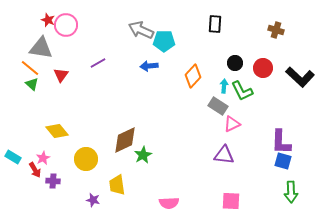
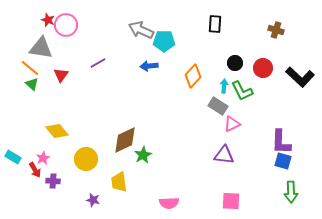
yellow trapezoid: moved 2 px right, 3 px up
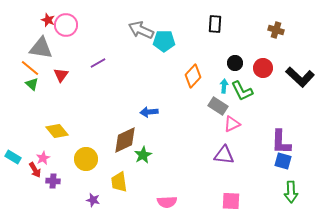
blue arrow: moved 46 px down
pink semicircle: moved 2 px left, 1 px up
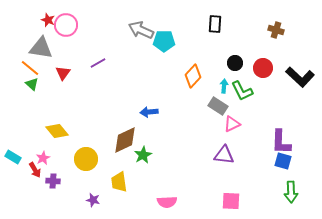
red triangle: moved 2 px right, 2 px up
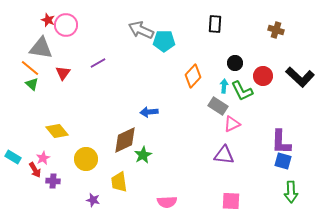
red circle: moved 8 px down
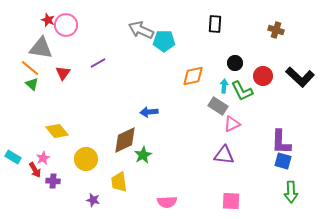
orange diamond: rotated 35 degrees clockwise
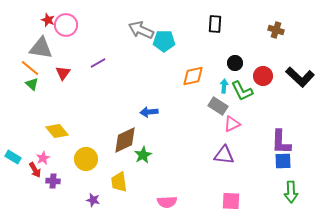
blue square: rotated 18 degrees counterclockwise
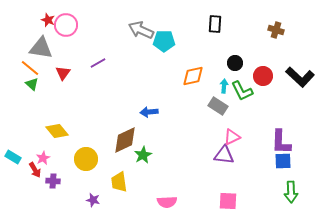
pink triangle: moved 13 px down
pink square: moved 3 px left
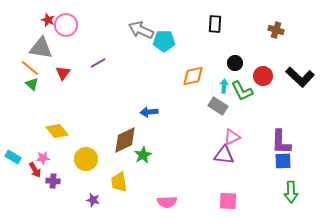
pink star: rotated 24 degrees clockwise
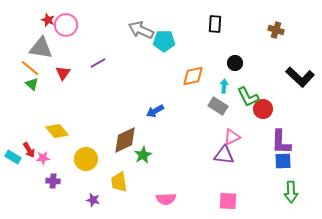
red circle: moved 33 px down
green L-shape: moved 6 px right, 6 px down
blue arrow: moved 6 px right, 1 px up; rotated 24 degrees counterclockwise
red arrow: moved 6 px left, 20 px up
pink semicircle: moved 1 px left, 3 px up
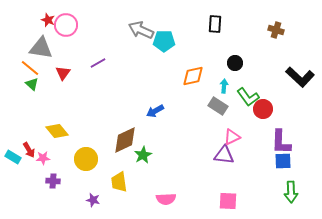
green L-shape: rotated 10 degrees counterclockwise
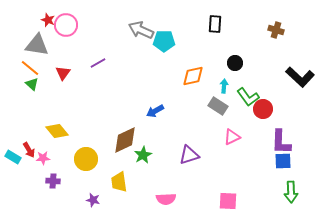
gray triangle: moved 4 px left, 3 px up
purple triangle: moved 35 px left; rotated 25 degrees counterclockwise
